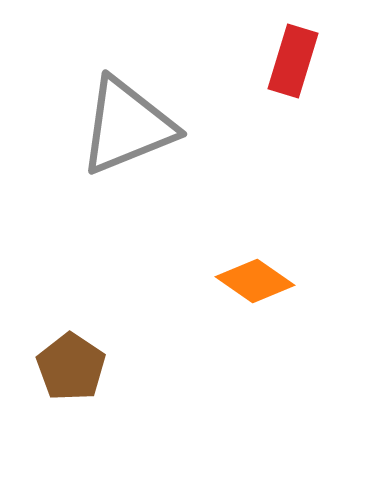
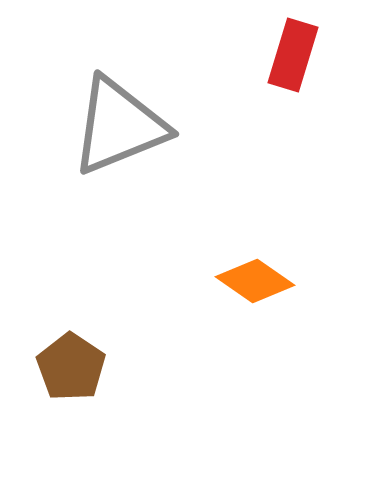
red rectangle: moved 6 px up
gray triangle: moved 8 px left
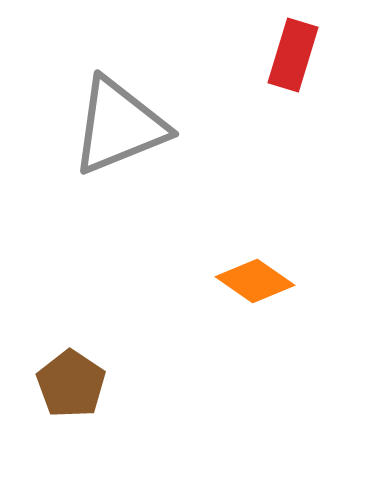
brown pentagon: moved 17 px down
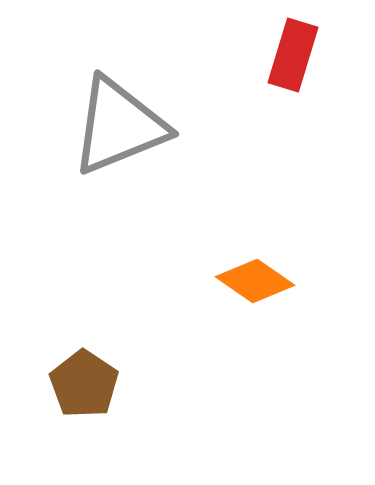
brown pentagon: moved 13 px right
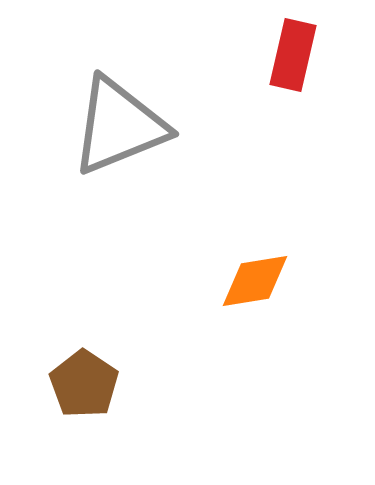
red rectangle: rotated 4 degrees counterclockwise
orange diamond: rotated 44 degrees counterclockwise
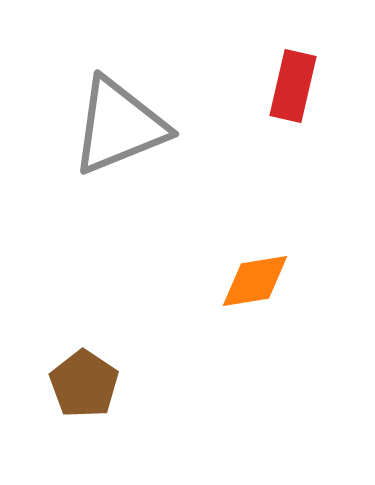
red rectangle: moved 31 px down
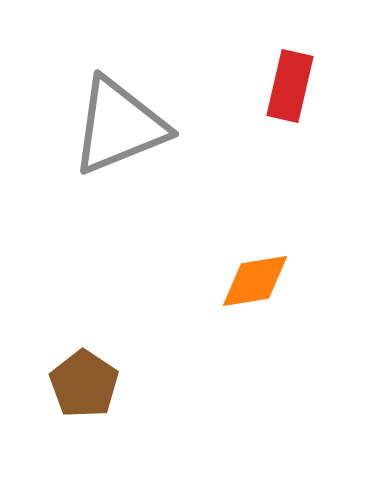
red rectangle: moved 3 px left
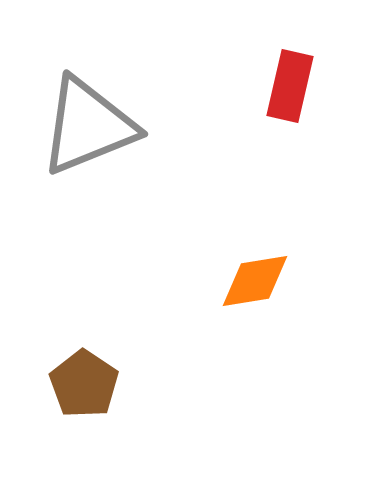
gray triangle: moved 31 px left
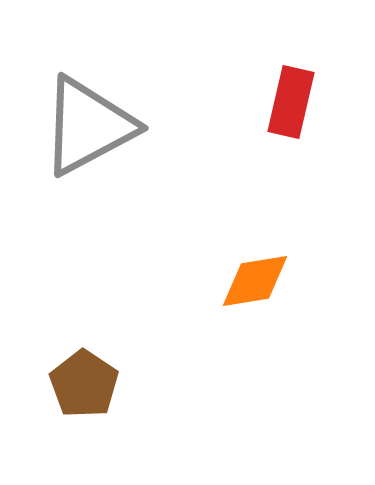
red rectangle: moved 1 px right, 16 px down
gray triangle: rotated 6 degrees counterclockwise
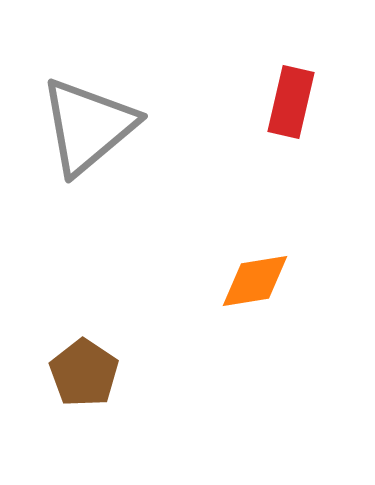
gray triangle: rotated 12 degrees counterclockwise
brown pentagon: moved 11 px up
